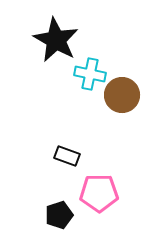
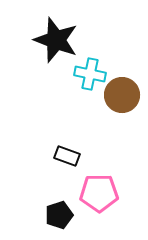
black star: rotated 9 degrees counterclockwise
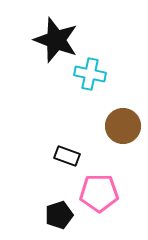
brown circle: moved 1 px right, 31 px down
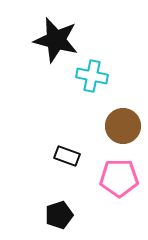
black star: rotated 6 degrees counterclockwise
cyan cross: moved 2 px right, 2 px down
pink pentagon: moved 20 px right, 15 px up
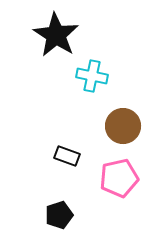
black star: moved 5 px up; rotated 18 degrees clockwise
pink pentagon: rotated 12 degrees counterclockwise
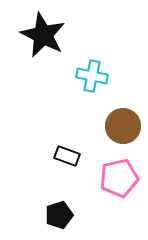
black star: moved 13 px left; rotated 6 degrees counterclockwise
